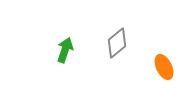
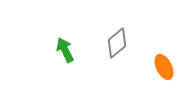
green arrow: rotated 45 degrees counterclockwise
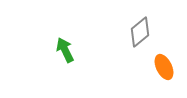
gray diamond: moved 23 px right, 11 px up
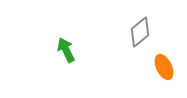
green arrow: moved 1 px right
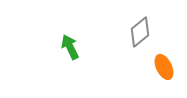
green arrow: moved 4 px right, 3 px up
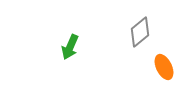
green arrow: rotated 130 degrees counterclockwise
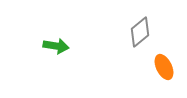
green arrow: moved 14 px left, 1 px up; rotated 105 degrees counterclockwise
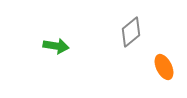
gray diamond: moved 9 px left
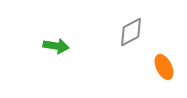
gray diamond: rotated 12 degrees clockwise
